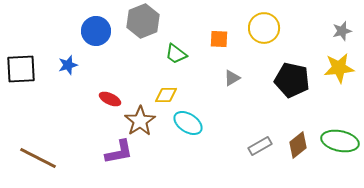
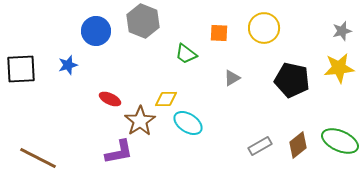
gray hexagon: rotated 16 degrees counterclockwise
orange square: moved 6 px up
green trapezoid: moved 10 px right
yellow diamond: moved 4 px down
green ellipse: rotated 12 degrees clockwise
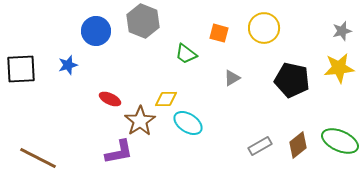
orange square: rotated 12 degrees clockwise
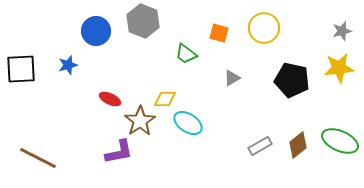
yellow diamond: moved 1 px left
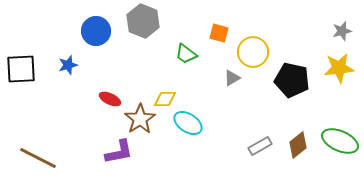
yellow circle: moved 11 px left, 24 px down
brown star: moved 2 px up
